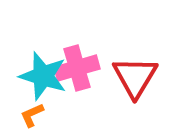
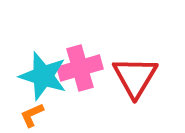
pink cross: moved 3 px right
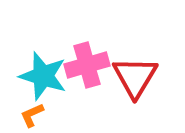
pink cross: moved 7 px right, 3 px up
